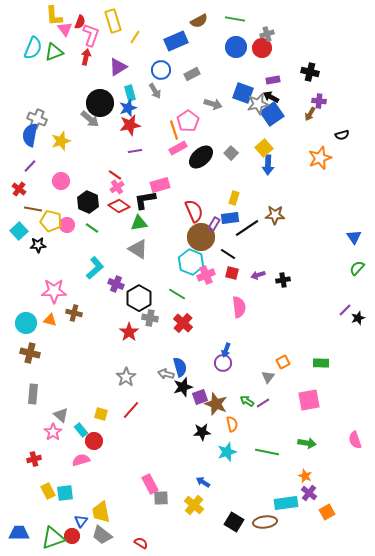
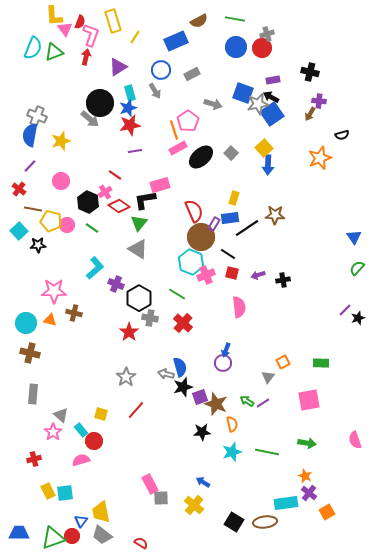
gray cross at (37, 119): moved 3 px up
pink cross at (117, 187): moved 12 px left, 5 px down
green triangle at (139, 223): rotated 42 degrees counterclockwise
red line at (131, 410): moved 5 px right
cyan star at (227, 452): moved 5 px right
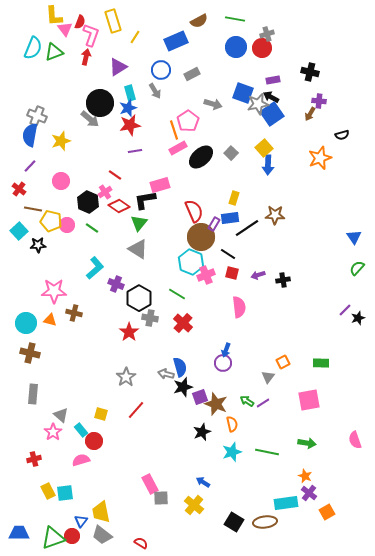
black star at (202, 432): rotated 18 degrees counterclockwise
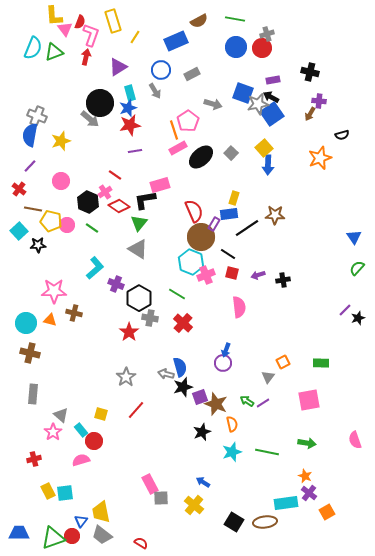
blue rectangle at (230, 218): moved 1 px left, 4 px up
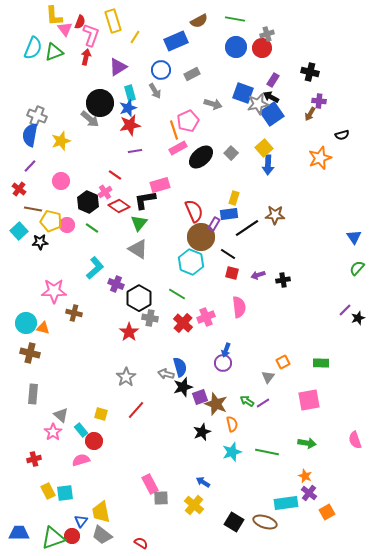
purple rectangle at (273, 80): rotated 48 degrees counterclockwise
pink pentagon at (188, 121): rotated 10 degrees clockwise
black star at (38, 245): moved 2 px right, 3 px up
pink cross at (206, 275): moved 42 px down
orange triangle at (50, 320): moved 7 px left, 8 px down
brown ellipse at (265, 522): rotated 25 degrees clockwise
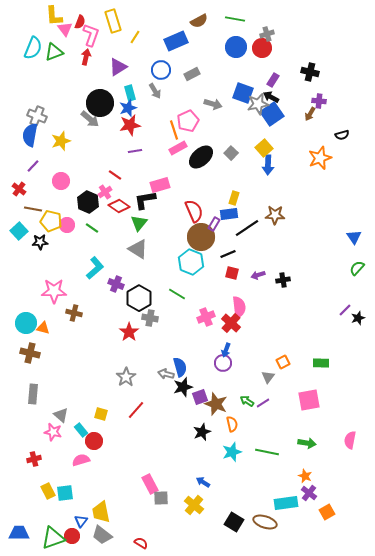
purple line at (30, 166): moved 3 px right
black line at (228, 254): rotated 56 degrees counterclockwise
red cross at (183, 323): moved 48 px right
pink star at (53, 432): rotated 24 degrees counterclockwise
pink semicircle at (355, 440): moved 5 px left; rotated 30 degrees clockwise
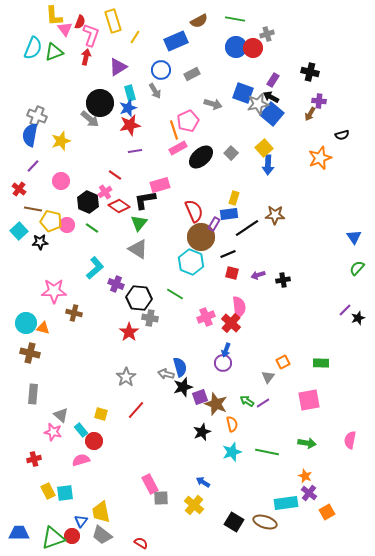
red circle at (262, 48): moved 9 px left
blue square at (272, 114): rotated 15 degrees counterclockwise
green line at (177, 294): moved 2 px left
black hexagon at (139, 298): rotated 25 degrees counterclockwise
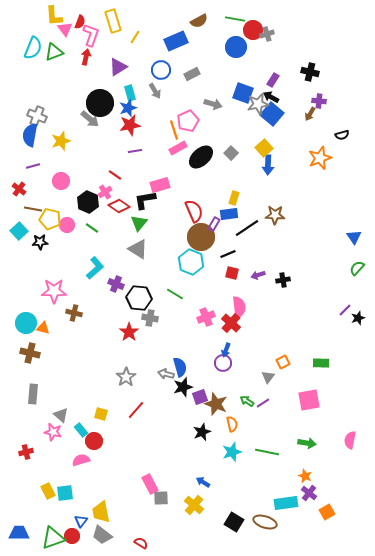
red circle at (253, 48): moved 18 px up
purple line at (33, 166): rotated 32 degrees clockwise
yellow pentagon at (51, 221): moved 1 px left, 2 px up
red cross at (34, 459): moved 8 px left, 7 px up
